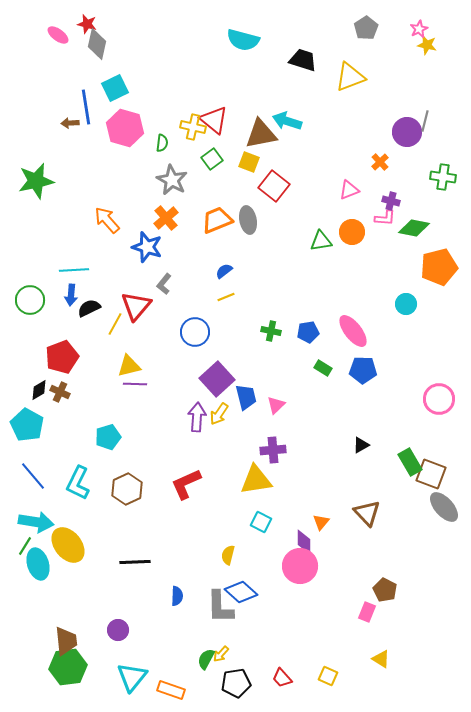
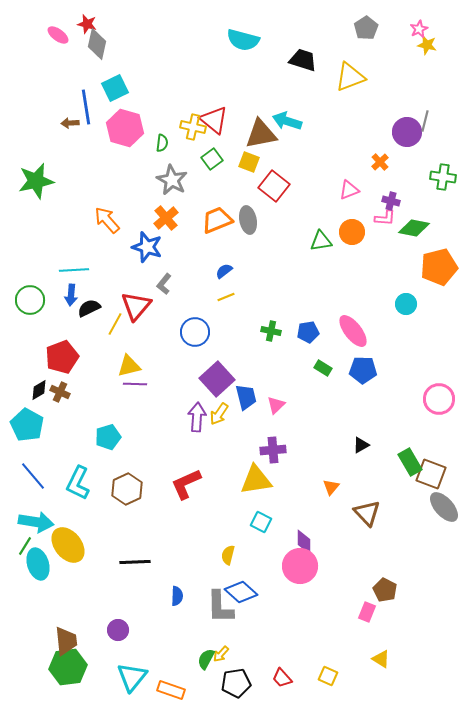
orange triangle at (321, 522): moved 10 px right, 35 px up
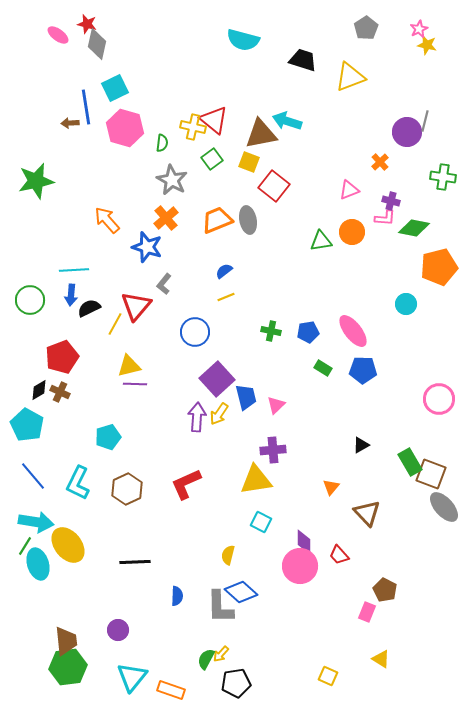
red trapezoid at (282, 678): moved 57 px right, 123 px up
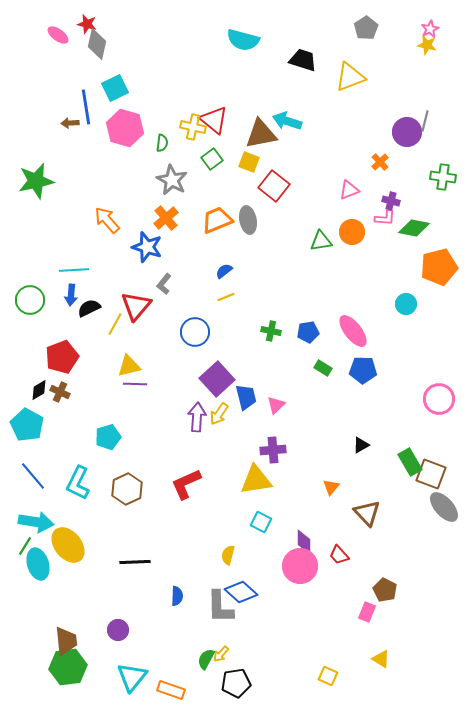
pink star at (419, 29): moved 11 px right
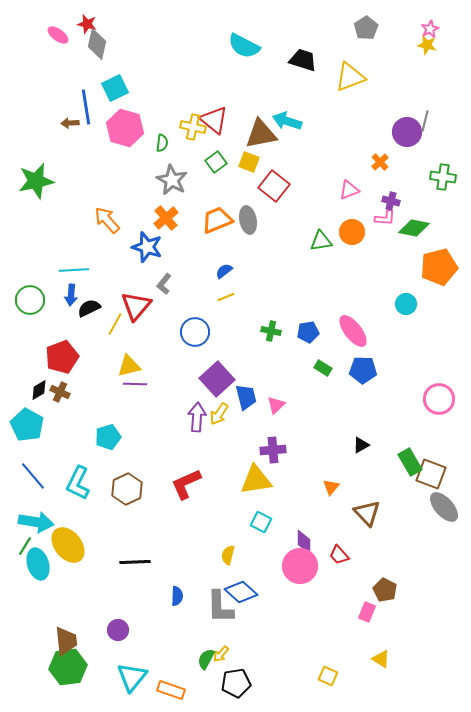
cyan semicircle at (243, 40): moved 1 px right, 6 px down; rotated 12 degrees clockwise
green square at (212, 159): moved 4 px right, 3 px down
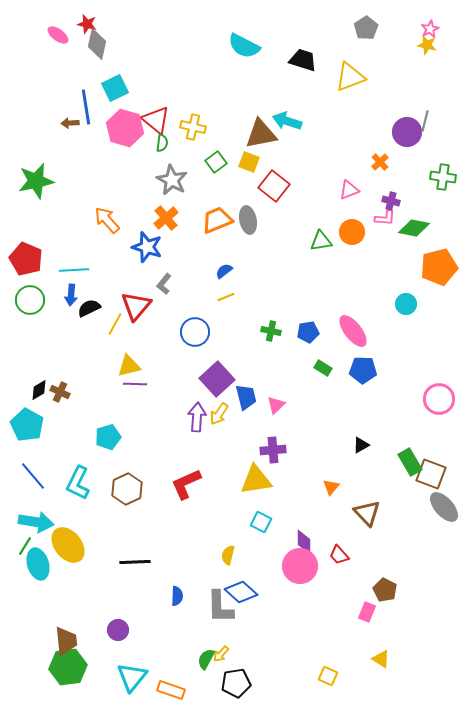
red triangle at (214, 120): moved 58 px left
red pentagon at (62, 357): moved 36 px left, 98 px up; rotated 28 degrees counterclockwise
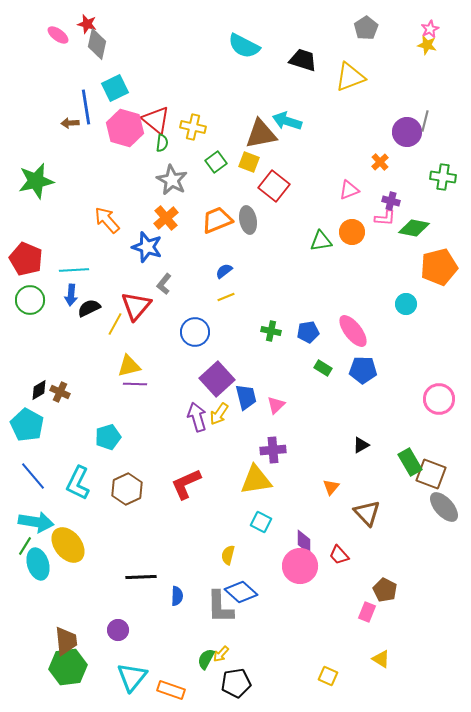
purple arrow at (197, 417): rotated 20 degrees counterclockwise
black line at (135, 562): moved 6 px right, 15 px down
